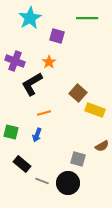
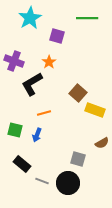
purple cross: moved 1 px left
green square: moved 4 px right, 2 px up
brown semicircle: moved 3 px up
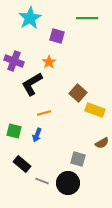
green square: moved 1 px left, 1 px down
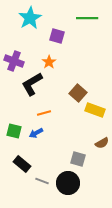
blue arrow: moved 1 px left, 2 px up; rotated 40 degrees clockwise
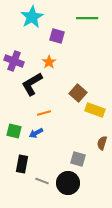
cyan star: moved 2 px right, 1 px up
brown semicircle: rotated 136 degrees clockwise
black rectangle: rotated 60 degrees clockwise
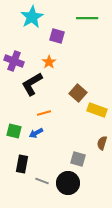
yellow rectangle: moved 2 px right
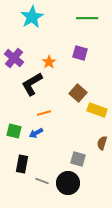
purple square: moved 23 px right, 17 px down
purple cross: moved 3 px up; rotated 18 degrees clockwise
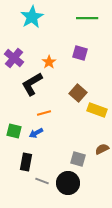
brown semicircle: moved 6 px down; rotated 48 degrees clockwise
black rectangle: moved 4 px right, 2 px up
